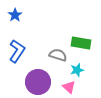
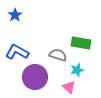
blue L-shape: moved 1 px down; rotated 95 degrees counterclockwise
purple circle: moved 3 px left, 5 px up
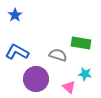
cyan star: moved 8 px right, 4 px down; rotated 24 degrees clockwise
purple circle: moved 1 px right, 2 px down
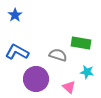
cyan star: moved 2 px right, 2 px up
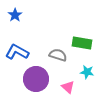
green rectangle: moved 1 px right
pink triangle: moved 1 px left
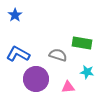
blue L-shape: moved 1 px right, 2 px down
pink triangle: rotated 48 degrees counterclockwise
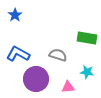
green rectangle: moved 5 px right, 5 px up
